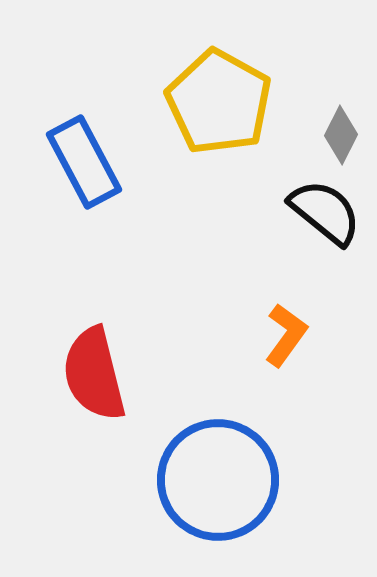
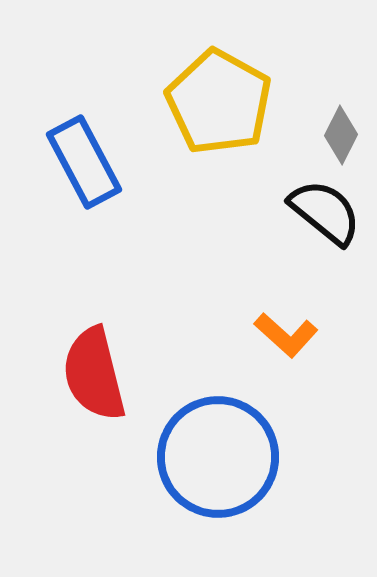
orange L-shape: rotated 96 degrees clockwise
blue circle: moved 23 px up
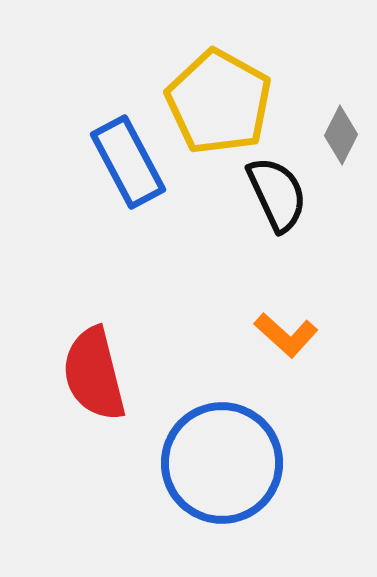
blue rectangle: moved 44 px right
black semicircle: moved 48 px left, 18 px up; rotated 26 degrees clockwise
blue circle: moved 4 px right, 6 px down
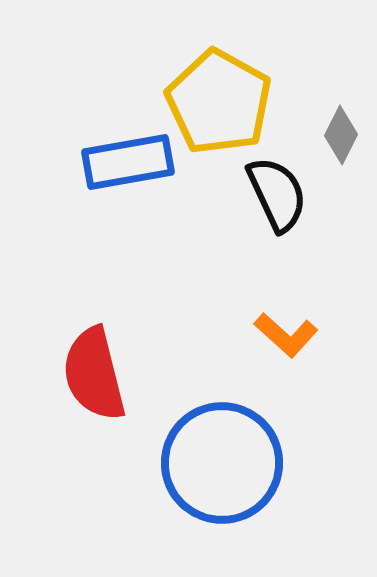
blue rectangle: rotated 72 degrees counterclockwise
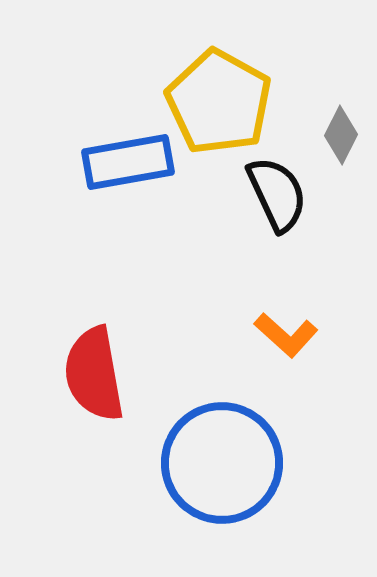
red semicircle: rotated 4 degrees clockwise
